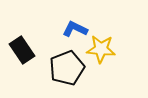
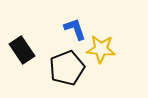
blue L-shape: rotated 45 degrees clockwise
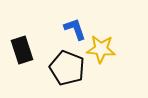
black rectangle: rotated 16 degrees clockwise
black pentagon: rotated 28 degrees counterclockwise
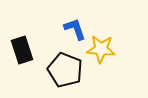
black pentagon: moved 2 px left, 2 px down
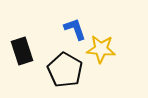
black rectangle: moved 1 px down
black pentagon: rotated 8 degrees clockwise
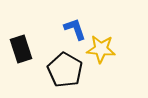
black rectangle: moved 1 px left, 2 px up
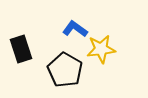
blue L-shape: rotated 35 degrees counterclockwise
yellow star: rotated 12 degrees counterclockwise
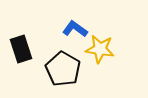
yellow star: moved 1 px left; rotated 16 degrees clockwise
black pentagon: moved 2 px left, 1 px up
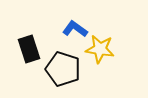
black rectangle: moved 8 px right
black pentagon: rotated 12 degrees counterclockwise
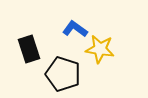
black pentagon: moved 5 px down
